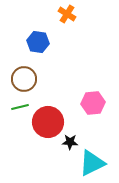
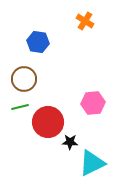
orange cross: moved 18 px right, 7 px down
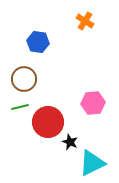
black star: rotated 21 degrees clockwise
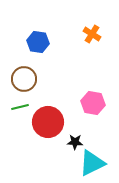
orange cross: moved 7 px right, 13 px down
pink hexagon: rotated 15 degrees clockwise
black star: moved 5 px right; rotated 21 degrees counterclockwise
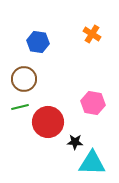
cyan triangle: rotated 28 degrees clockwise
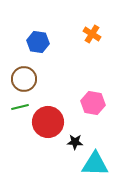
cyan triangle: moved 3 px right, 1 px down
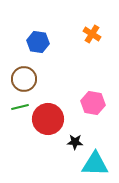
red circle: moved 3 px up
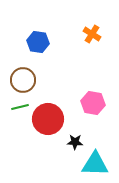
brown circle: moved 1 px left, 1 px down
